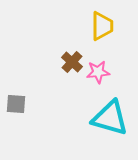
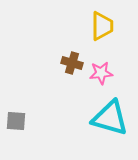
brown cross: moved 1 px down; rotated 25 degrees counterclockwise
pink star: moved 3 px right, 1 px down
gray square: moved 17 px down
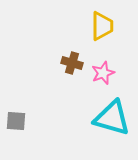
pink star: moved 2 px right; rotated 15 degrees counterclockwise
cyan triangle: moved 2 px right
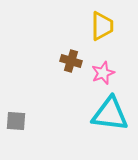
brown cross: moved 1 px left, 2 px up
cyan triangle: moved 2 px left, 4 px up; rotated 9 degrees counterclockwise
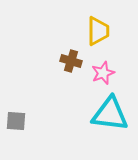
yellow trapezoid: moved 4 px left, 5 px down
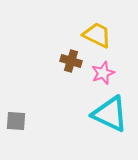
yellow trapezoid: moved 1 px left, 4 px down; rotated 64 degrees counterclockwise
cyan triangle: rotated 18 degrees clockwise
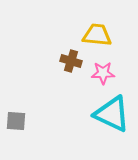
yellow trapezoid: rotated 20 degrees counterclockwise
pink star: rotated 20 degrees clockwise
cyan triangle: moved 2 px right
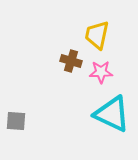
yellow trapezoid: rotated 84 degrees counterclockwise
pink star: moved 2 px left, 1 px up
